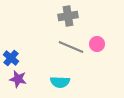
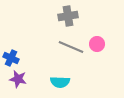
blue cross: rotated 14 degrees counterclockwise
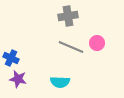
pink circle: moved 1 px up
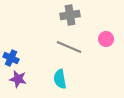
gray cross: moved 2 px right, 1 px up
pink circle: moved 9 px right, 4 px up
gray line: moved 2 px left
cyan semicircle: moved 3 px up; rotated 78 degrees clockwise
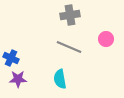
purple star: rotated 12 degrees counterclockwise
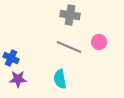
gray cross: rotated 18 degrees clockwise
pink circle: moved 7 px left, 3 px down
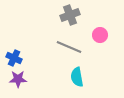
gray cross: rotated 30 degrees counterclockwise
pink circle: moved 1 px right, 7 px up
blue cross: moved 3 px right
cyan semicircle: moved 17 px right, 2 px up
